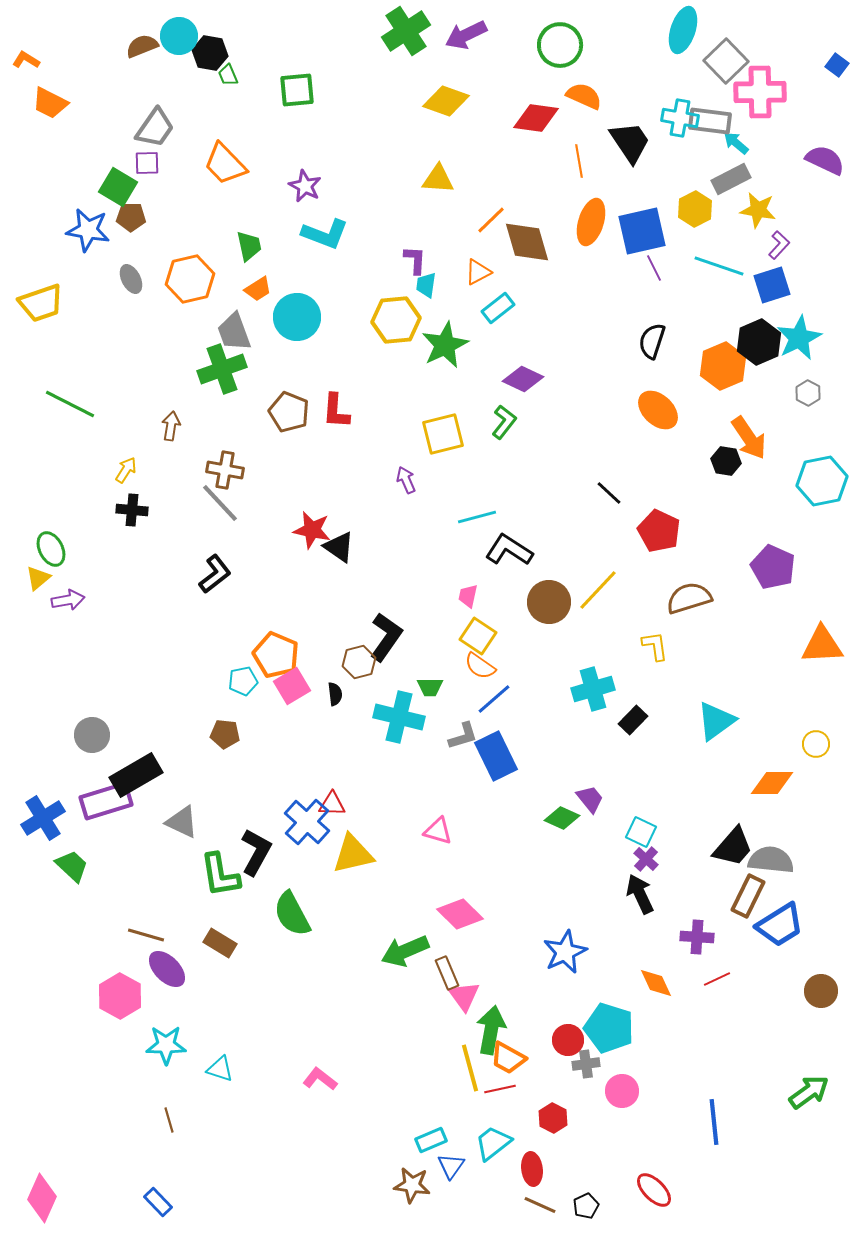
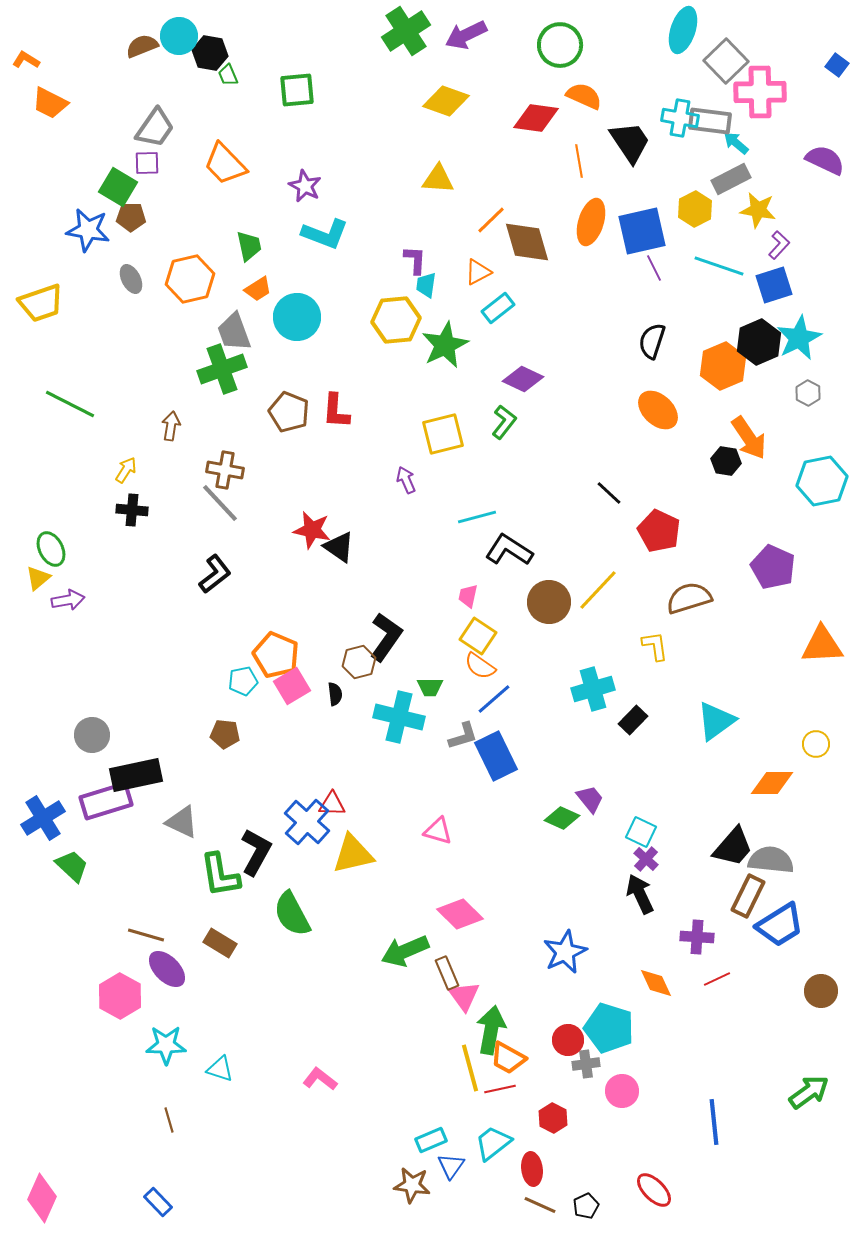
blue square at (772, 285): moved 2 px right
black rectangle at (136, 775): rotated 18 degrees clockwise
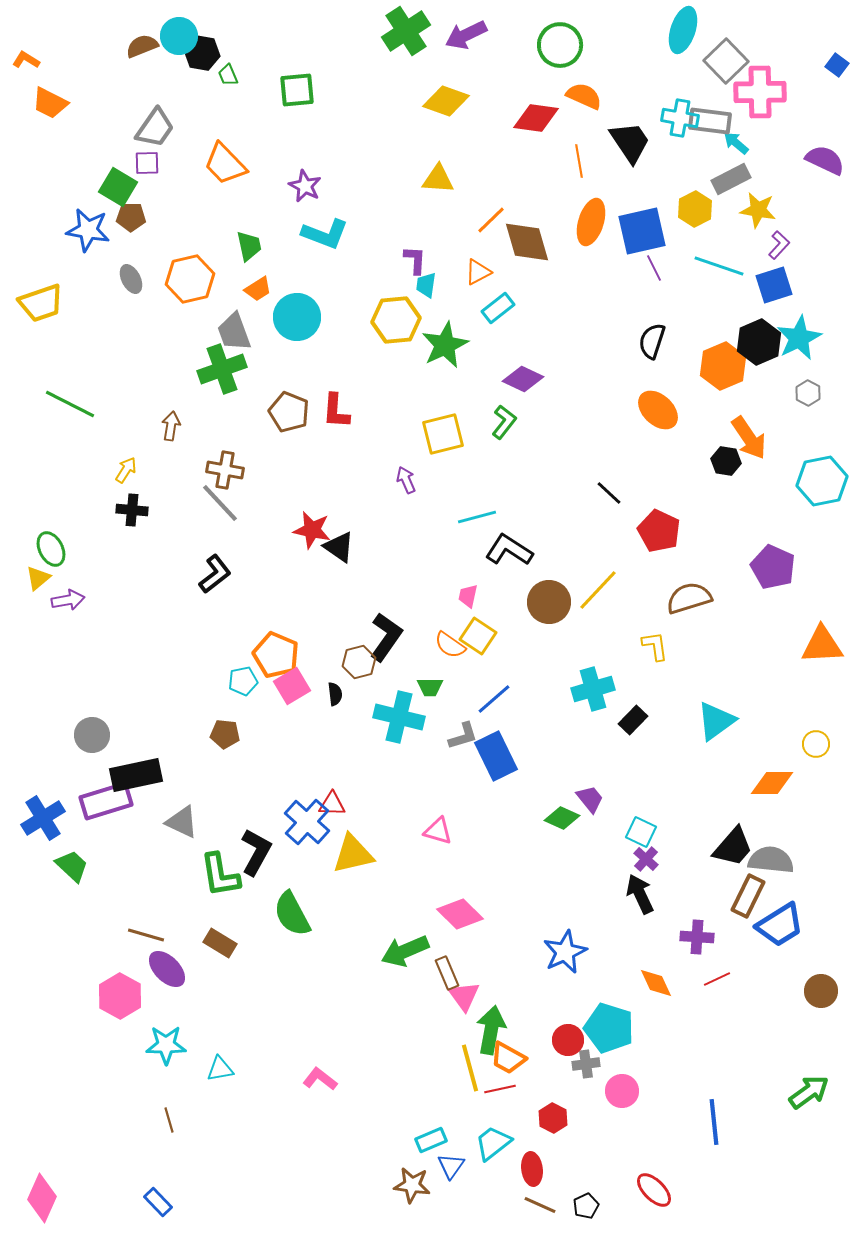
black hexagon at (210, 53): moved 8 px left
orange semicircle at (480, 666): moved 30 px left, 21 px up
cyan triangle at (220, 1069): rotated 28 degrees counterclockwise
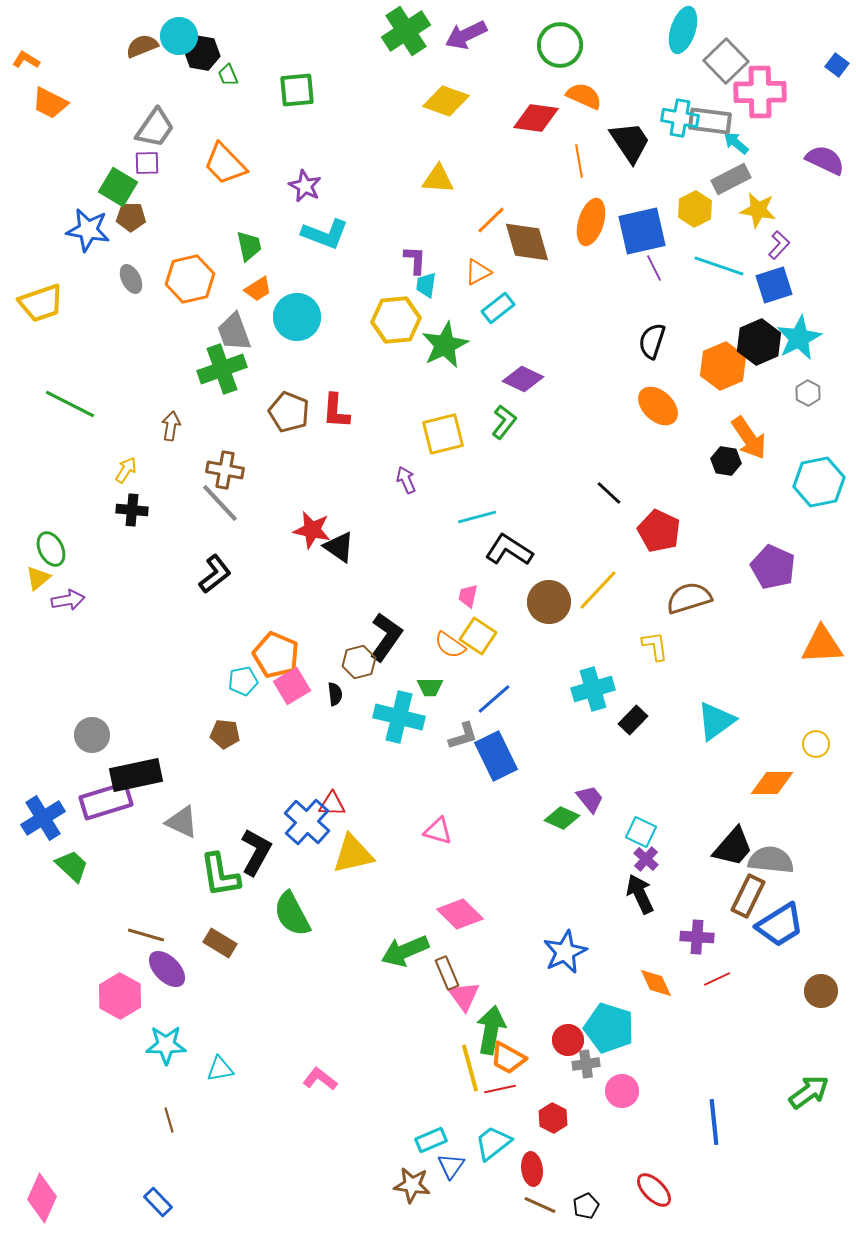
orange ellipse at (658, 410): moved 4 px up
cyan hexagon at (822, 481): moved 3 px left, 1 px down
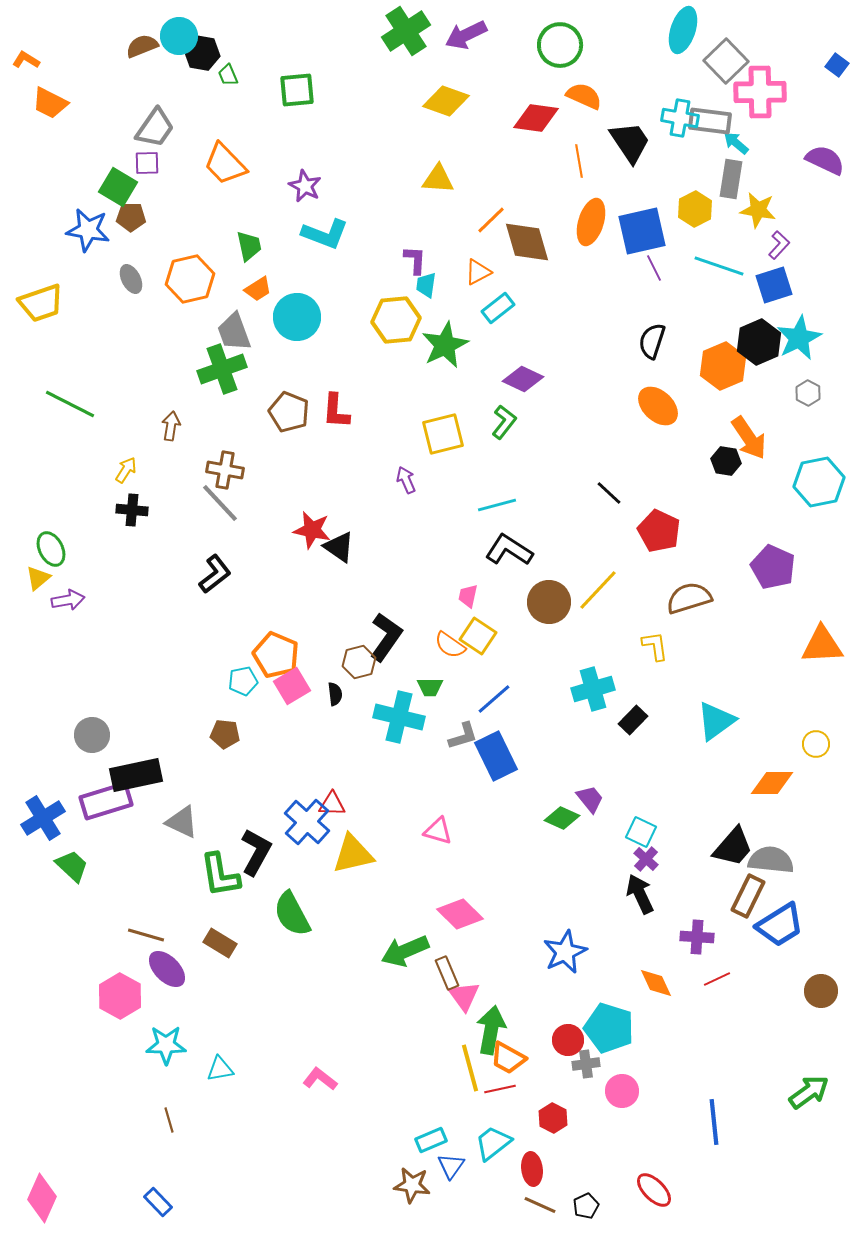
gray rectangle at (731, 179): rotated 54 degrees counterclockwise
cyan line at (477, 517): moved 20 px right, 12 px up
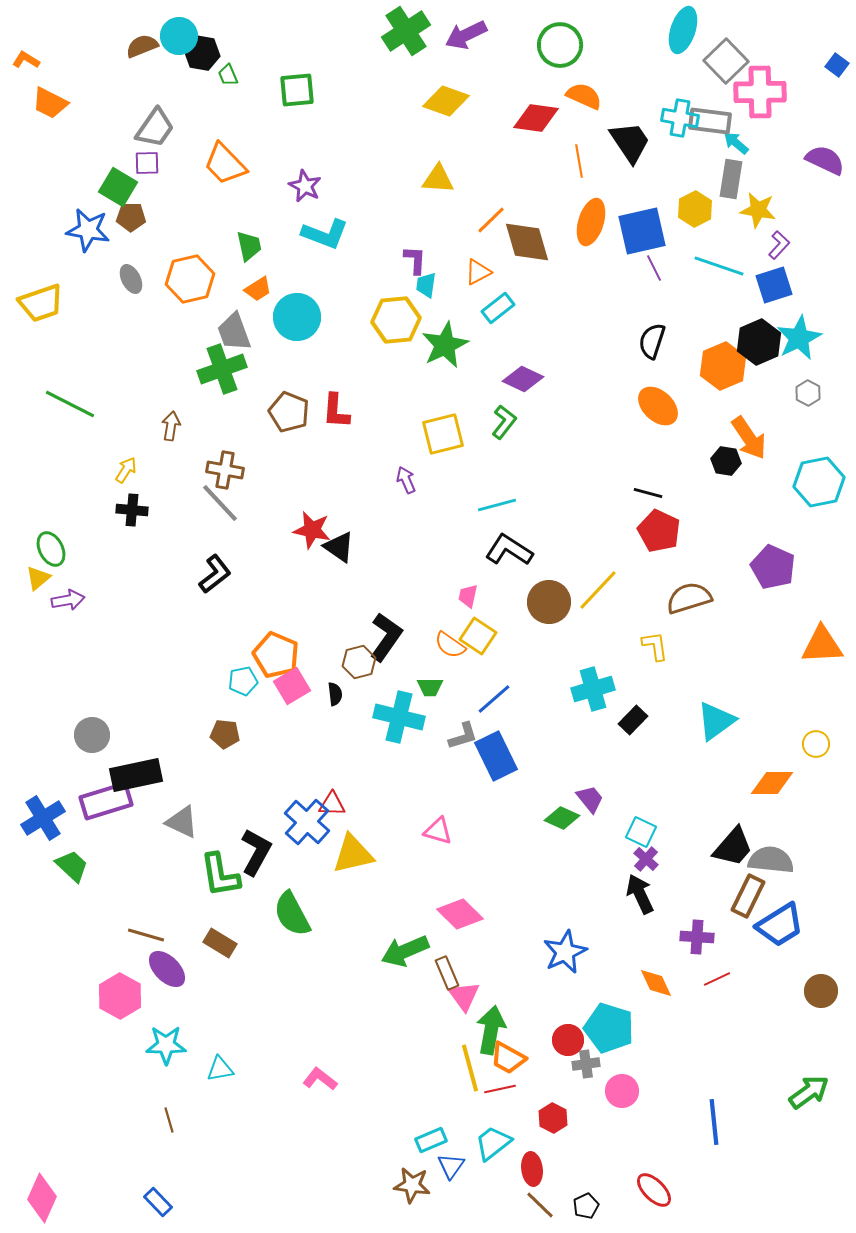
black line at (609, 493): moved 39 px right; rotated 28 degrees counterclockwise
brown line at (540, 1205): rotated 20 degrees clockwise
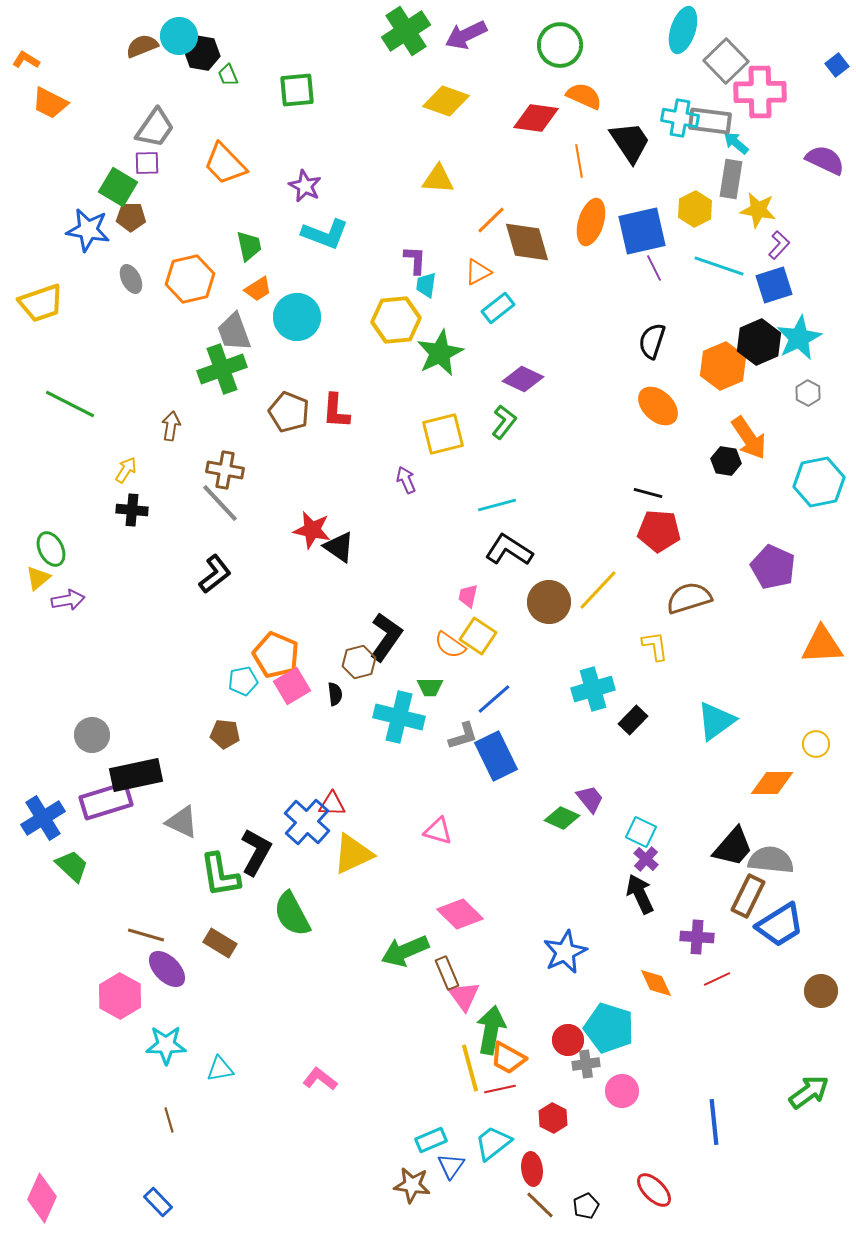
blue square at (837, 65): rotated 15 degrees clockwise
green star at (445, 345): moved 5 px left, 8 px down
red pentagon at (659, 531): rotated 21 degrees counterclockwise
yellow triangle at (353, 854): rotated 12 degrees counterclockwise
